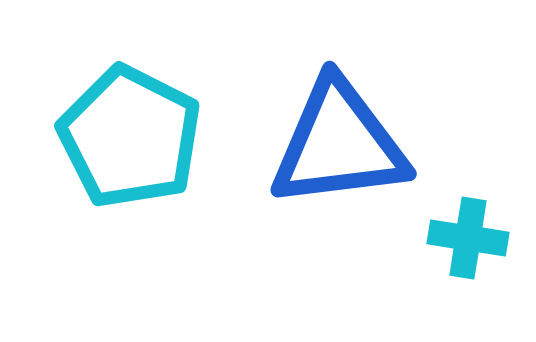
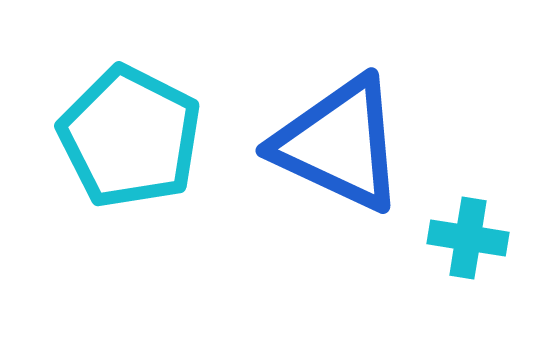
blue triangle: rotated 32 degrees clockwise
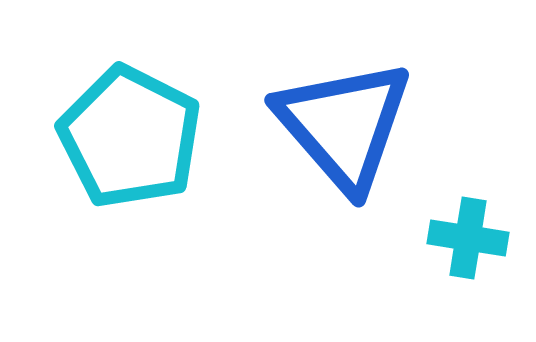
blue triangle: moved 5 px right, 19 px up; rotated 24 degrees clockwise
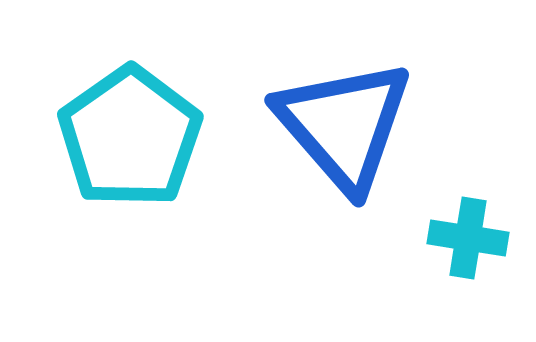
cyan pentagon: rotated 10 degrees clockwise
